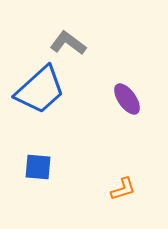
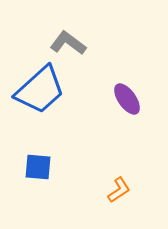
orange L-shape: moved 4 px left, 1 px down; rotated 16 degrees counterclockwise
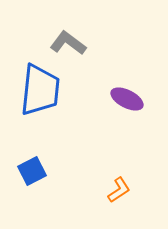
blue trapezoid: rotated 42 degrees counterclockwise
purple ellipse: rotated 28 degrees counterclockwise
blue square: moved 6 px left, 4 px down; rotated 32 degrees counterclockwise
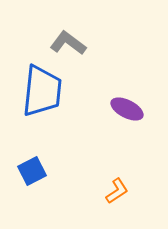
blue trapezoid: moved 2 px right, 1 px down
purple ellipse: moved 10 px down
orange L-shape: moved 2 px left, 1 px down
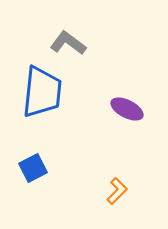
blue trapezoid: moved 1 px down
blue square: moved 1 px right, 3 px up
orange L-shape: rotated 12 degrees counterclockwise
